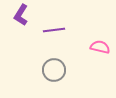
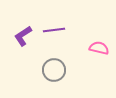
purple L-shape: moved 2 px right, 21 px down; rotated 25 degrees clockwise
pink semicircle: moved 1 px left, 1 px down
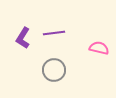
purple line: moved 3 px down
purple L-shape: moved 2 px down; rotated 25 degrees counterclockwise
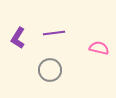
purple L-shape: moved 5 px left
gray circle: moved 4 px left
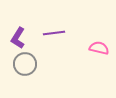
gray circle: moved 25 px left, 6 px up
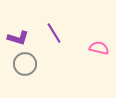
purple line: rotated 65 degrees clockwise
purple L-shape: rotated 105 degrees counterclockwise
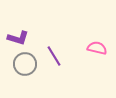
purple line: moved 23 px down
pink semicircle: moved 2 px left
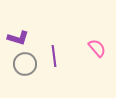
pink semicircle: rotated 36 degrees clockwise
purple line: rotated 25 degrees clockwise
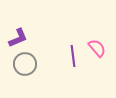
purple L-shape: rotated 40 degrees counterclockwise
purple line: moved 19 px right
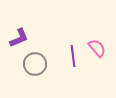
purple L-shape: moved 1 px right
gray circle: moved 10 px right
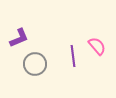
pink semicircle: moved 2 px up
